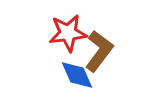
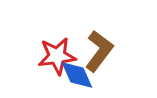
red star: moved 11 px left, 23 px down
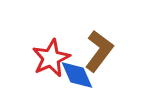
red star: moved 6 px left, 2 px down; rotated 18 degrees counterclockwise
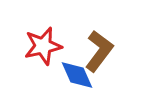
red star: moved 8 px left, 12 px up; rotated 12 degrees clockwise
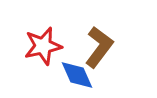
brown L-shape: moved 4 px up
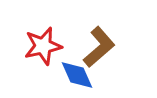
brown L-shape: rotated 12 degrees clockwise
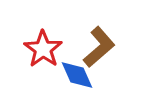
red star: moved 3 px down; rotated 24 degrees counterclockwise
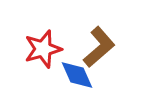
red star: rotated 21 degrees clockwise
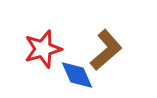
brown L-shape: moved 7 px right, 3 px down
